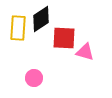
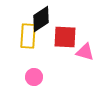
yellow rectangle: moved 10 px right, 8 px down
red square: moved 1 px right, 1 px up
pink circle: moved 1 px up
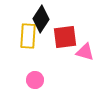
black diamond: rotated 24 degrees counterclockwise
red square: rotated 10 degrees counterclockwise
pink circle: moved 1 px right, 3 px down
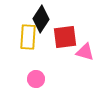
yellow rectangle: moved 1 px down
pink circle: moved 1 px right, 1 px up
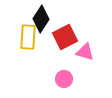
red square: rotated 20 degrees counterclockwise
pink circle: moved 28 px right
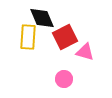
black diamond: moved 1 px right, 1 px up; rotated 56 degrees counterclockwise
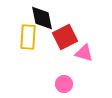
black diamond: rotated 12 degrees clockwise
pink triangle: moved 1 px left, 1 px down
pink circle: moved 5 px down
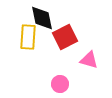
pink triangle: moved 5 px right, 7 px down
pink circle: moved 4 px left
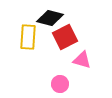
black diamond: moved 8 px right; rotated 64 degrees counterclockwise
pink triangle: moved 7 px left
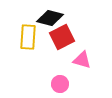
red square: moved 3 px left
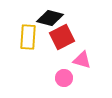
pink circle: moved 4 px right, 6 px up
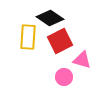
black diamond: rotated 20 degrees clockwise
red square: moved 2 px left, 4 px down
pink circle: moved 1 px up
